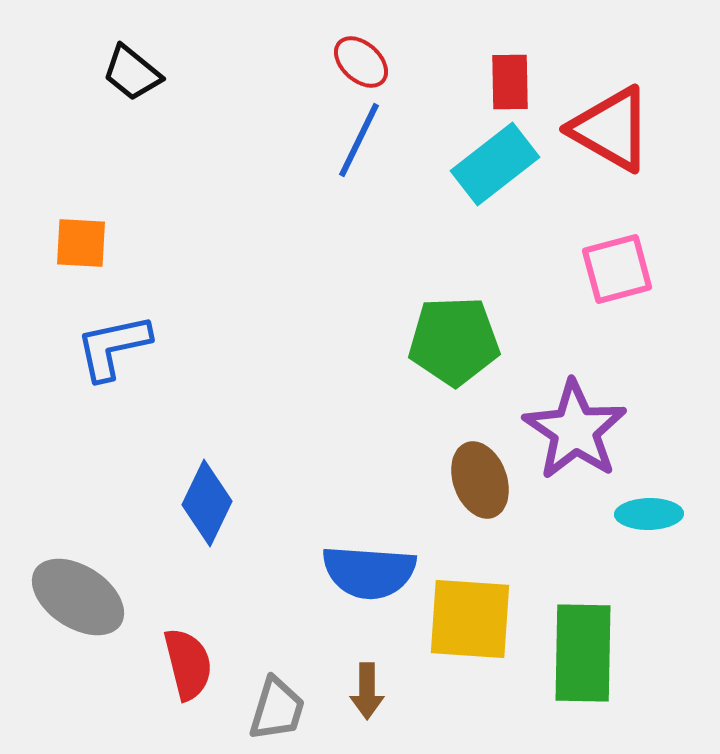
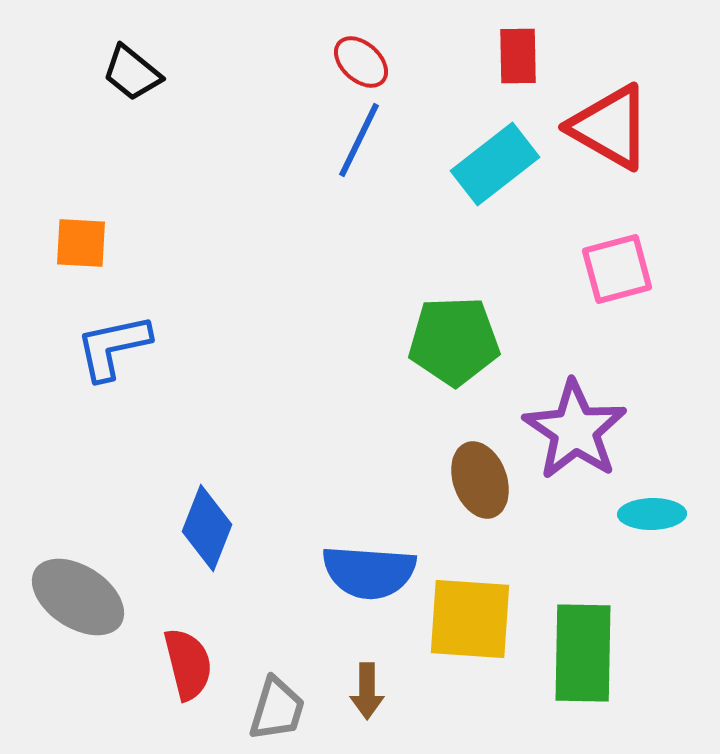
red rectangle: moved 8 px right, 26 px up
red triangle: moved 1 px left, 2 px up
blue diamond: moved 25 px down; rotated 4 degrees counterclockwise
cyan ellipse: moved 3 px right
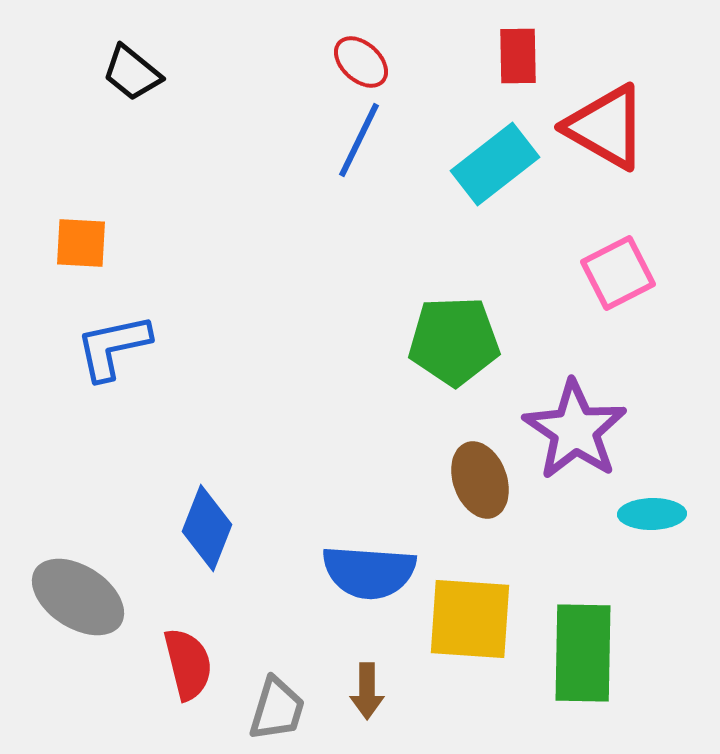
red triangle: moved 4 px left
pink square: moved 1 px right, 4 px down; rotated 12 degrees counterclockwise
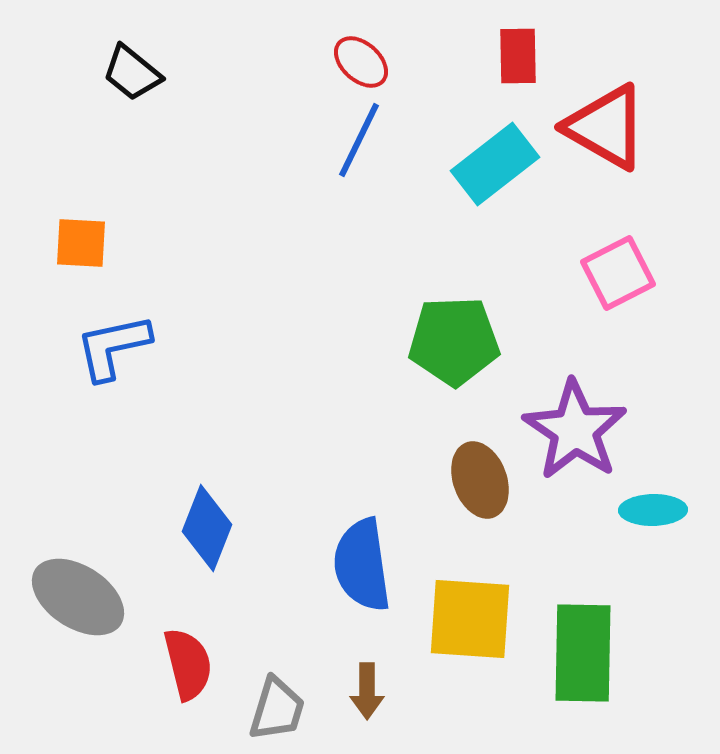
cyan ellipse: moved 1 px right, 4 px up
blue semicircle: moved 7 px left, 7 px up; rotated 78 degrees clockwise
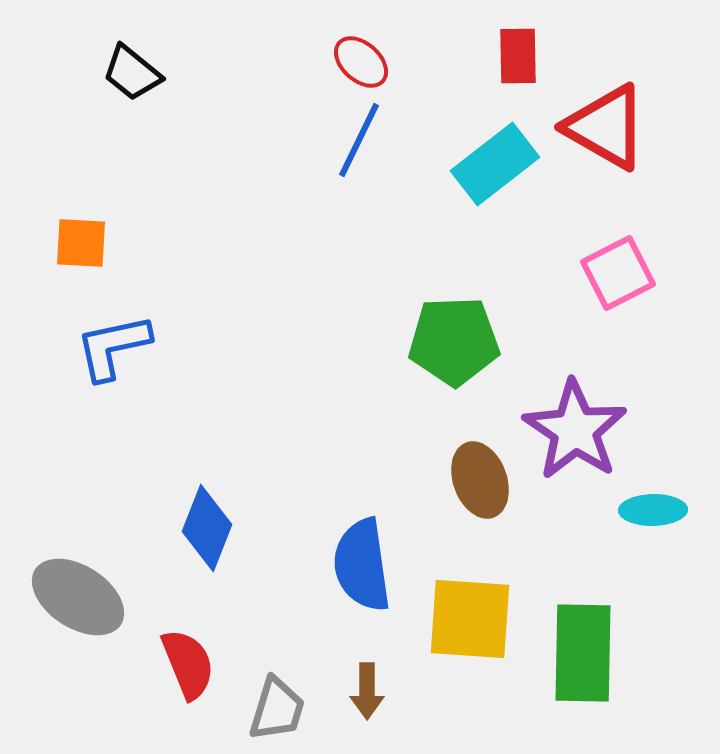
red semicircle: rotated 8 degrees counterclockwise
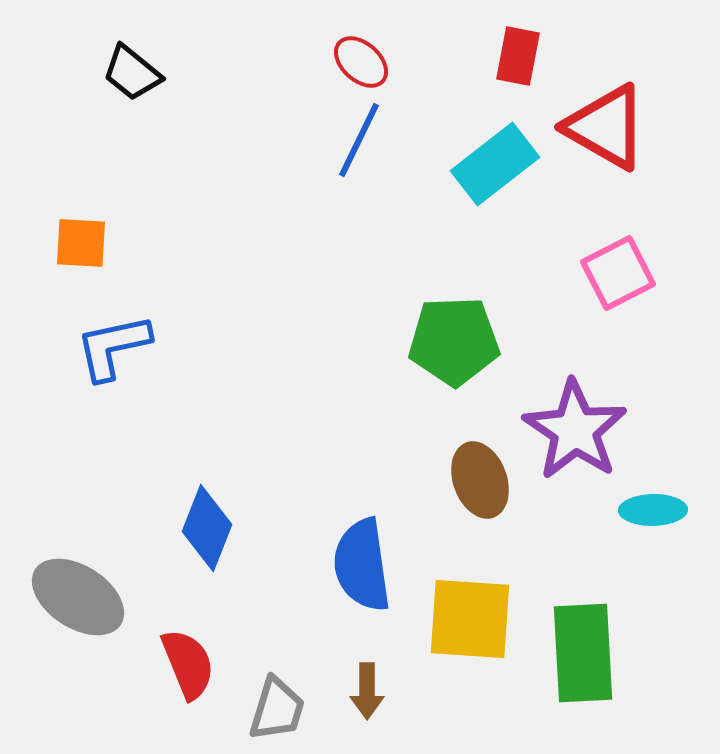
red rectangle: rotated 12 degrees clockwise
green rectangle: rotated 4 degrees counterclockwise
